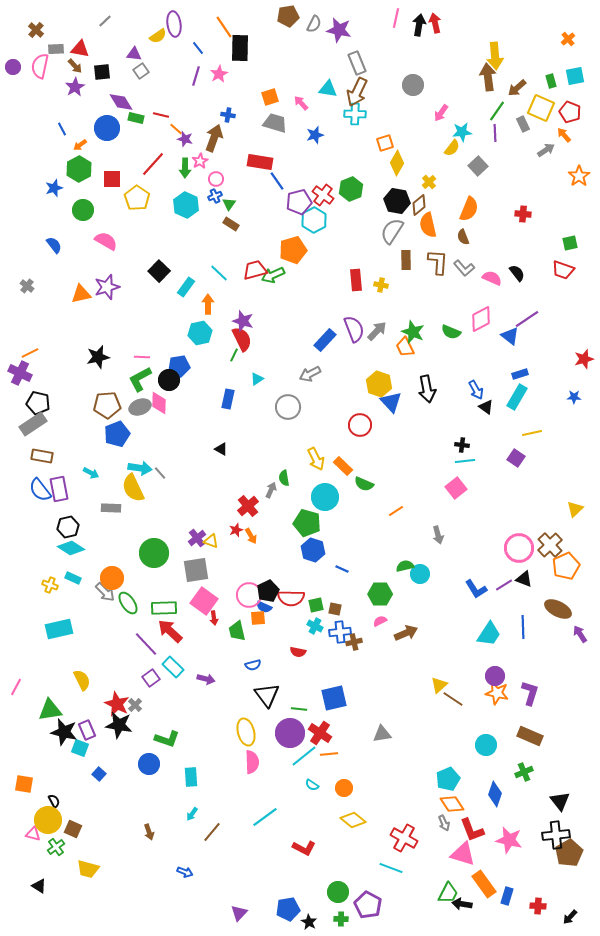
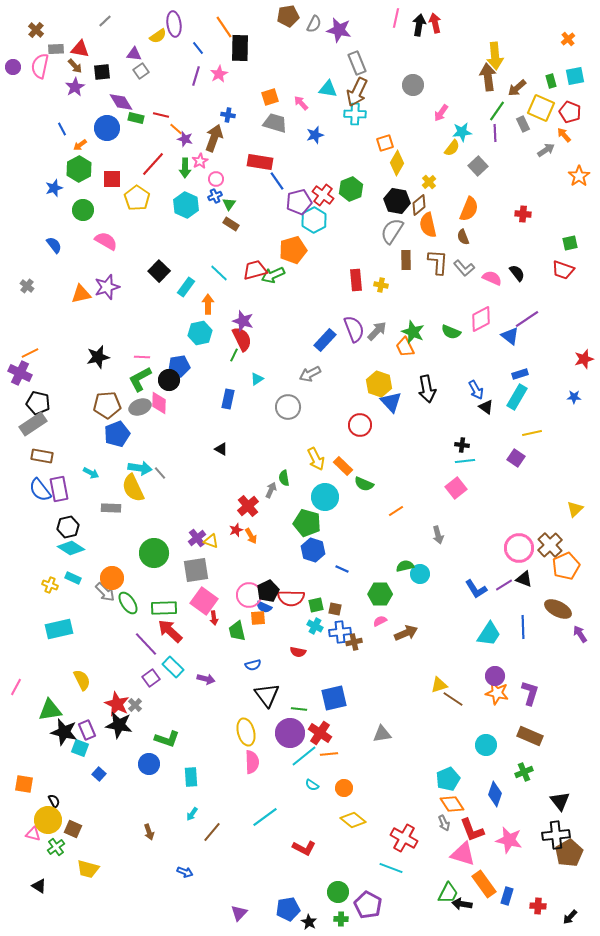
yellow triangle at (439, 685): rotated 24 degrees clockwise
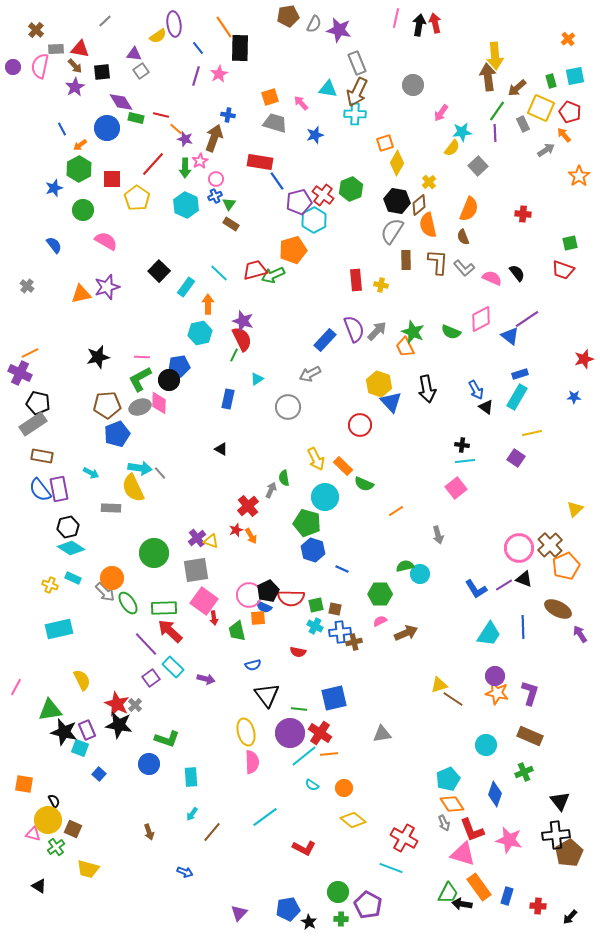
orange rectangle at (484, 884): moved 5 px left, 3 px down
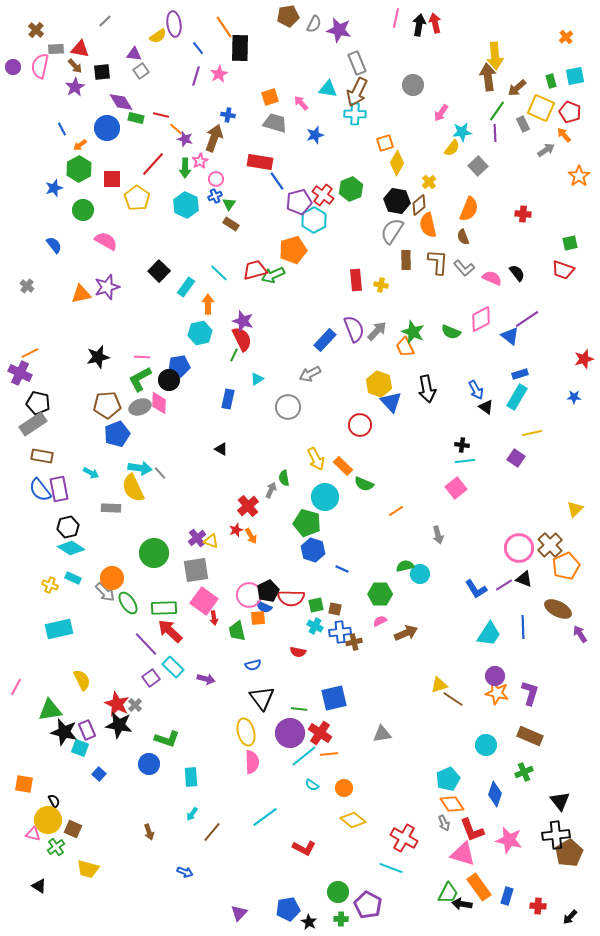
orange cross at (568, 39): moved 2 px left, 2 px up
black triangle at (267, 695): moved 5 px left, 3 px down
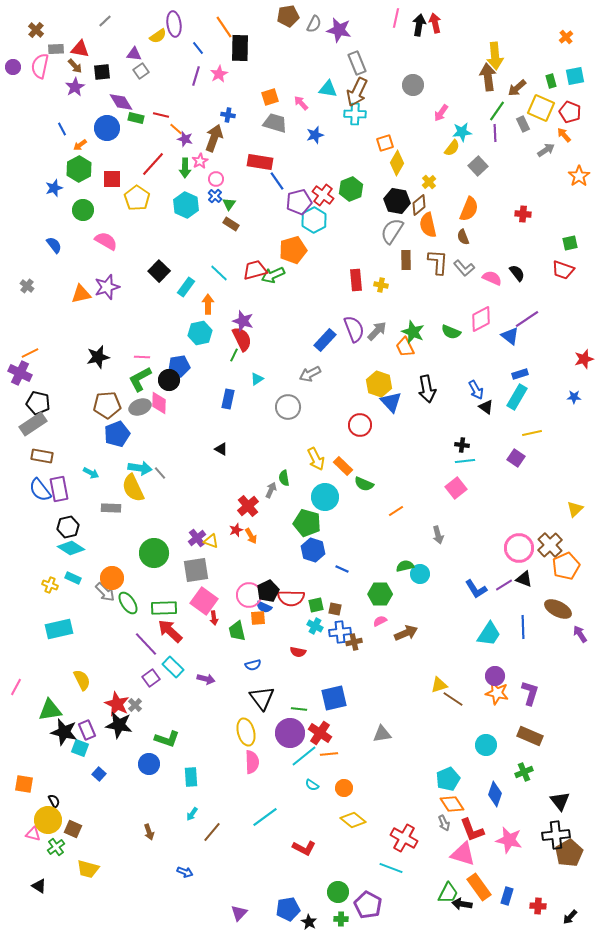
blue cross at (215, 196): rotated 24 degrees counterclockwise
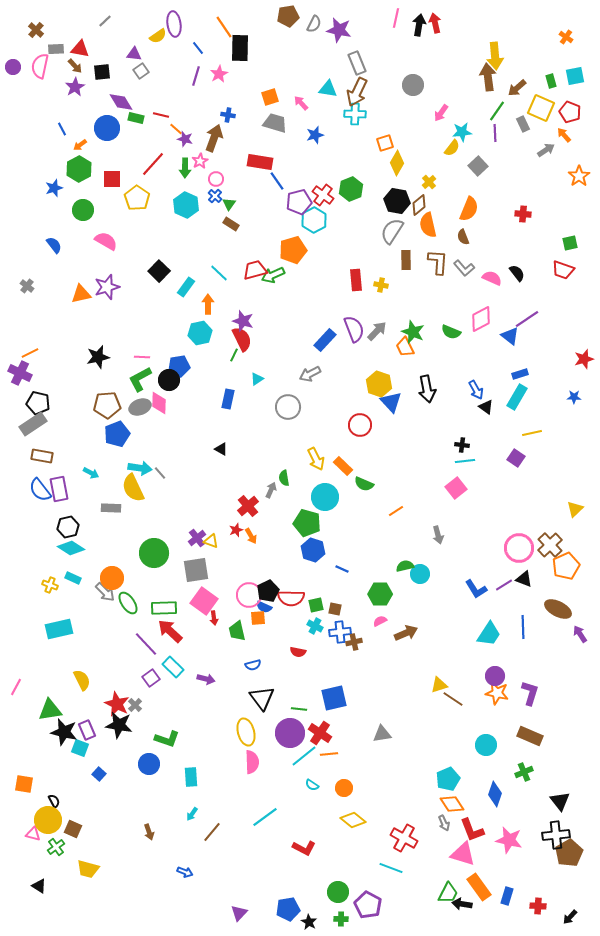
orange cross at (566, 37): rotated 16 degrees counterclockwise
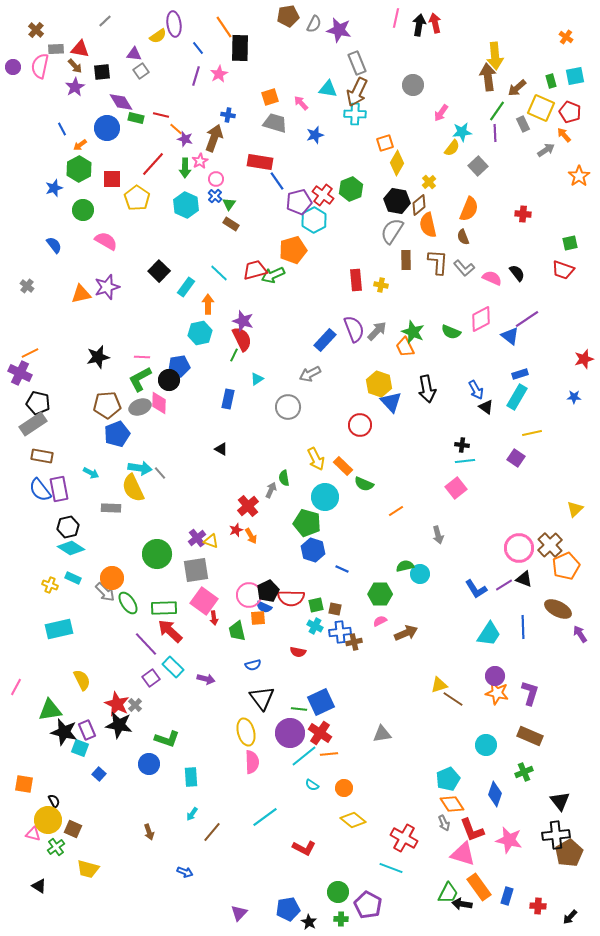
green circle at (154, 553): moved 3 px right, 1 px down
blue square at (334, 698): moved 13 px left, 4 px down; rotated 12 degrees counterclockwise
